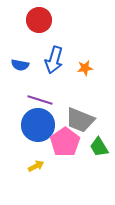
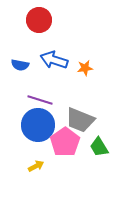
blue arrow: rotated 92 degrees clockwise
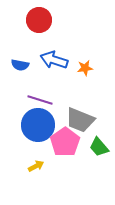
green trapezoid: rotated 10 degrees counterclockwise
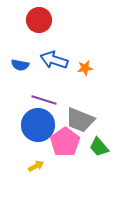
purple line: moved 4 px right
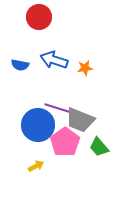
red circle: moved 3 px up
purple line: moved 13 px right, 8 px down
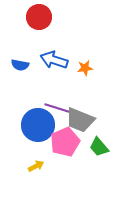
pink pentagon: rotated 12 degrees clockwise
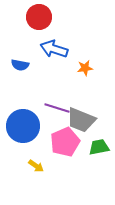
blue arrow: moved 11 px up
gray trapezoid: moved 1 px right
blue circle: moved 15 px left, 1 px down
green trapezoid: rotated 120 degrees clockwise
yellow arrow: rotated 63 degrees clockwise
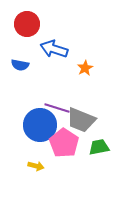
red circle: moved 12 px left, 7 px down
orange star: rotated 21 degrees counterclockwise
blue circle: moved 17 px right, 1 px up
pink pentagon: moved 1 px left, 1 px down; rotated 16 degrees counterclockwise
yellow arrow: rotated 21 degrees counterclockwise
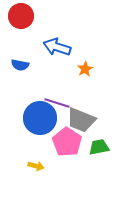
red circle: moved 6 px left, 8 px up
blue arrow: moved 3 px right, 2 px up
orange star: moved 1 px down
purple line: moved 5 px up
blue circle: moved 7 px up
pink pentagon: moved 3 px right, 1 px up
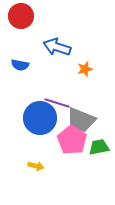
orange star: rotated 14 degrees clockwise
pink pentagon: moved 5 px right, 2 px up
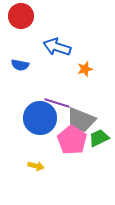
green trapezoid: moved 9 px up; rotated 15 degrees counterclockwise
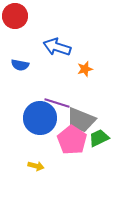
red circle: moved 6 px left
